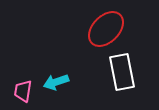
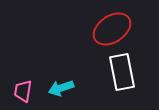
red ellipse: moved 6 px right; rotated 12 degrees clockwise
cyan arrow: moved 5 px right, 6 px down
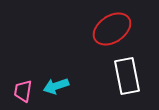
white rectangle: moved 5 px right, 4 px down
cyan arrow: moved 5 px left, 2 px up
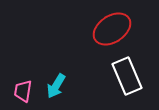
white rectangle: rotated 12 degrees counterclockwise
cyan arrow: rotated 40 degrees counterclockwise
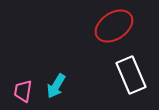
red ellipse: moved 2 px right, 3 px up
white rectangle: moved 4 px right, 1 px up
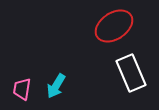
white rectangle: moved 2 px up
pink trapezoid: moved 1 px left, 2 px up
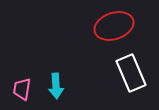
red ellipse: rotated 15 degrees clockwise
cyan arrow: rotated 35 degrees counterclockwise
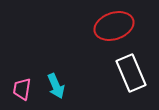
cyan arrow: rotated 20 degrees counterclockwise
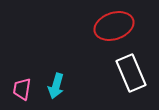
cyan arrow: rotated 40 degrees clockwise
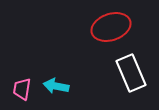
red ellipse: moved 3 px left, 1 px down
cyan arrow: rotated 85 degrees clockwise
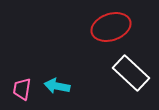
white rectangle: rotated 24 degrees counterclockwise
cyan arrow: moved 1 px right
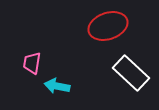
red ellipse: moved 3 px left, 1 px up
pink trapezoid: moved 10 px right, 26 px up
